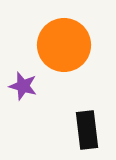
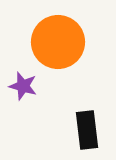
orange circle: moved 6 px left, 3 px up
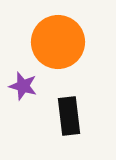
black rectangle: moved 18 px left, 14 px up
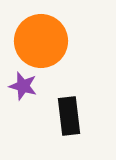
orange circle: moved 17 px left, 1 px up
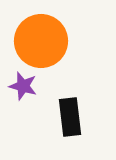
black rectangle: moved 1 px right, 1 px down
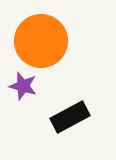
black rectangle: rotated 69 degrees clockwise
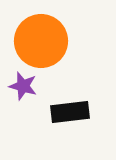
black rectangle: moved 5 px up; rotated 21 degrees clockwise
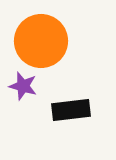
black rectangle: moved 1 px right, 2 px up
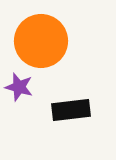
purple star: moved 4 px left, 1 px down
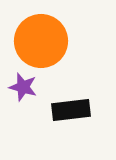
purple star: moved 4 px right
